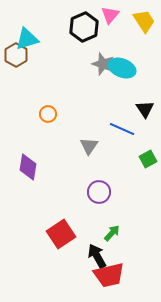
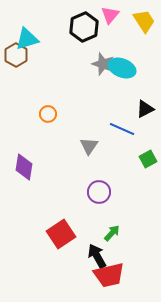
black triangle: rotated 36 degrees clockwise
purple diamond: moved 4 px left
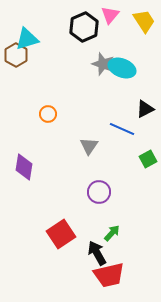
black arrow: moved 3 px up
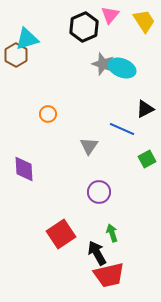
green square: moved 1 px left
purple diamond: moved 2 px down; rotated 12 degrees counterclockwise
green arrow: rotated 60 degrees counterclockwise
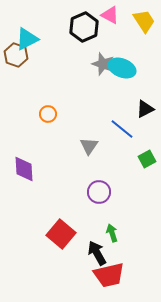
pink triangle: rotated 42 degrees counterclockwise
cyan triangle: rotated 10 degrees counterclockwise
brown hexagon: rotated 10 degrees counterclockwise
blue line: rotated 15 degrees clockwise
red square: rotated 16 degrees counterclockwise
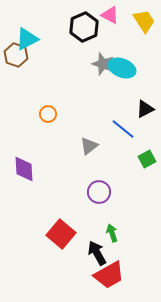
blue line: moved 1 px right
gray triangle: rotated 18 degrees clockwise
red trapezoid: rotated 16 degrees counterclockwise
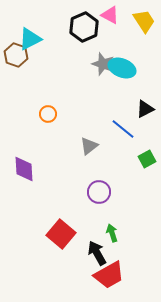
cyan triangle: moved 3 px right
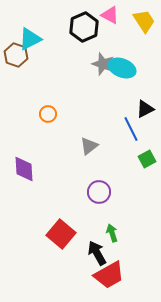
blue line: moved 8 px right; rotated 25 degrees clockwise
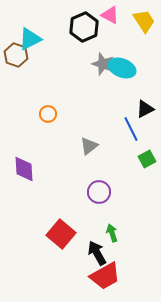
red trapezoid: moved 4 px left, 1 px down
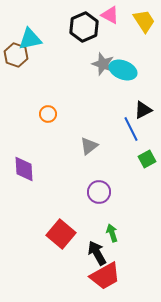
cyan triangle: rotated 15 degrees clockwise
cyan ellipse: moved 1 px right, 2 px down
black triangle: moved 2 px left, 1 px down
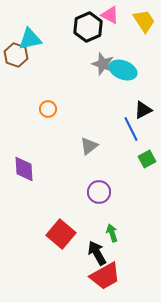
black hexagon: moved 4 px right
orange circle: moved 5 px up
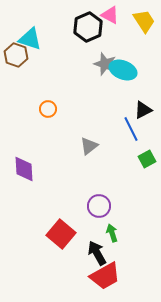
cyan triangle: rotated 30 degrees clockwise
gray star: moved 2 px right
purple circle: moved 14 px down
